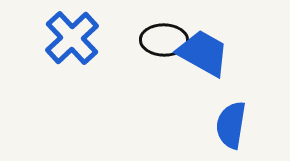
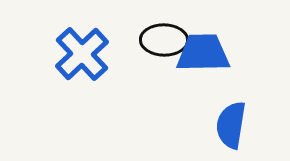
blue cross: moved 10 px right, 16 px down
blue trapezoid: rotated 30 degrees counterclockwise
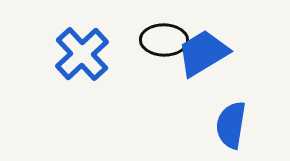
blue trapezoid: rotated 30 degrees counterclockwise
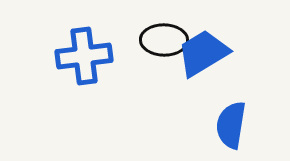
blue cross: moved 2 px right, 2 px down; rotated 36 degrees clockwise
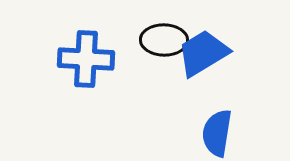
blue cross: moved 2 px right, 3 px down; rotated 10 degrees clockwise
blue semicircle: moved 14 px left, 8 px down
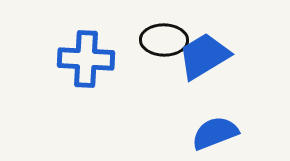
blue trapezoid: moved 1 px right, 3 px down
blue semicircle: moved 2 px left; rotated 60 degrees clockwise
